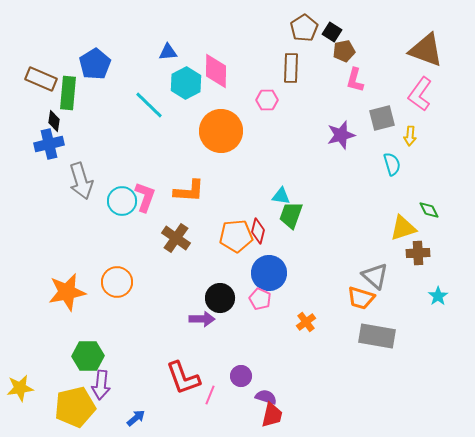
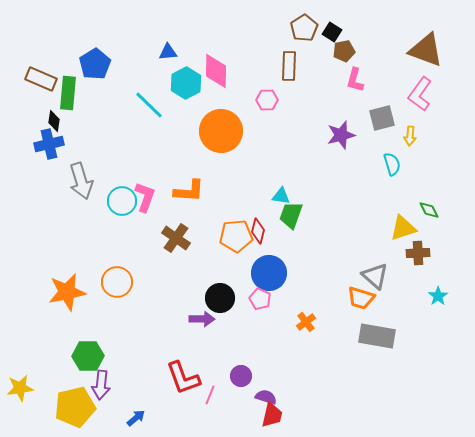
brown rectangle at (291, 68): moved 2 px left, 2 px up
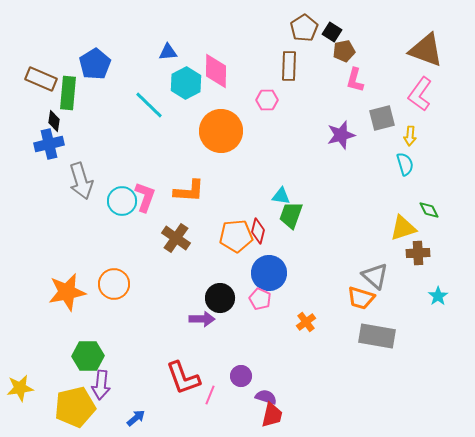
cyan semicircle at (392, 164): moved 13 px right
orange circle at (117, 282): moved 3 px left, 2 px down
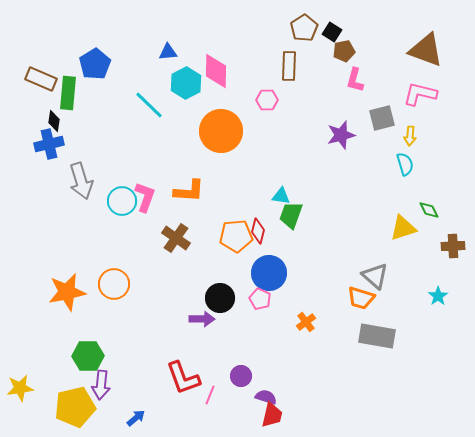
pink L-shape at (420, 94): rotated 68 degrees clockwise
brown cross at (418, 253): moved 35 px right, 7 px up
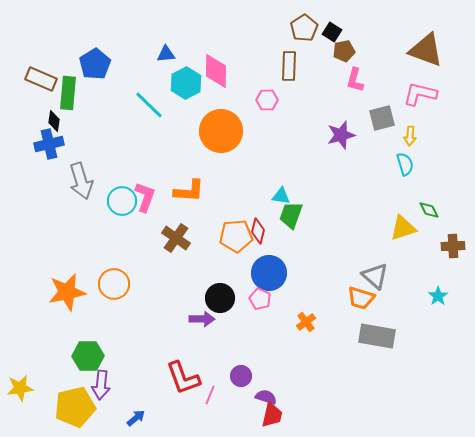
blue triangle at (168, 52): moved 2 px left, 2 px down
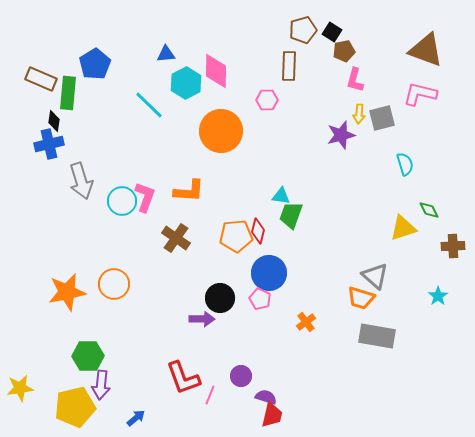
brown pentagon at (304, 28): moved 1 px left, 2 px down; rotated 16 degrees clockwise
yellow arrow at (410, 136): moved 51 px left, 22 px up
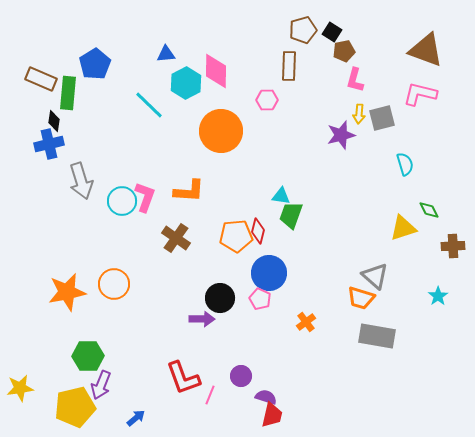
purple arrow at (101, 385): rotated 16 degrees clockwise
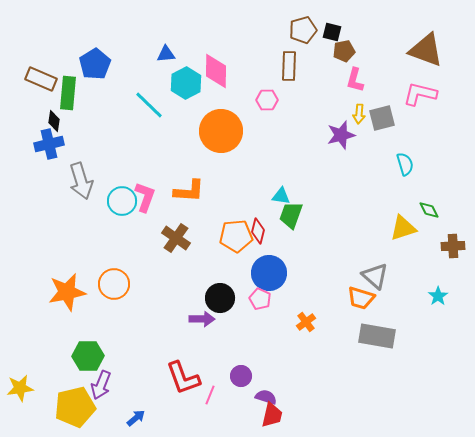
black square at (332, 32): rotated 18 degrees counterclockwise
